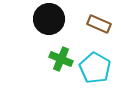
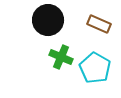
black circle: moved 1 px left, 1 px down
green cross: moved 2 px up
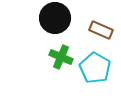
black circle: moved 7 px right, 2 px up
brown rectangle: moved 2 px right, 6 px down
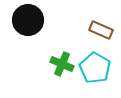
black circle: moved 27 px left, 2 px down
green cross: moved 1 px right, 7 px down
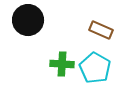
green cross: rotated 20 degrees counterclockwise
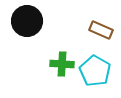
black circle: moved 1 px left, 1 px down
cyan pentagon: moved 3 px down
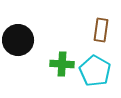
black circle: moved 9 px left, 19 px down
brown rectangle: rotated 75 degrees clockwise
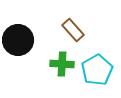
brown rectangle: moved 28 px left; rotated 50 degrees counterclockwise
cyan pentagon: moved 2 px right, 1 px up; rotated 12 degrees clockwise
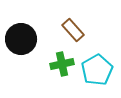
black circle: moved 3 px right, 1 px up
green cross: rotated 15 degrees counterclockwise
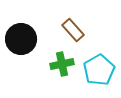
cyan pentagon: moved 2 px right
